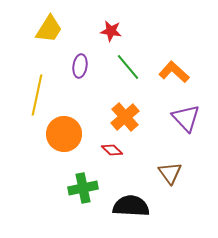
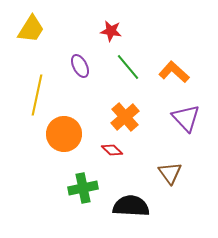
yellow trapezoid: moved 18 px left
purple ellipse: rotated 35 degrees counterclockwise
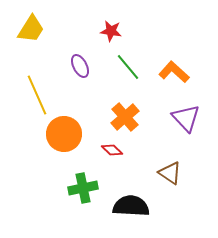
yellow line: rotated 36 degrees counterclockwise
brown triangle: rotated 20 degrees counterclockwise
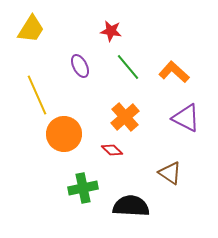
purple triangle: rotated 20 degrees counterclockwise
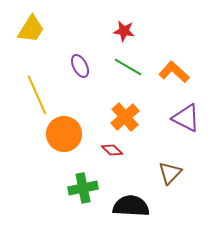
red star: moved 13 px right
green line: rotated 20 degrees counterclockwise
brown triangle: rotated 40 degrees clockwise
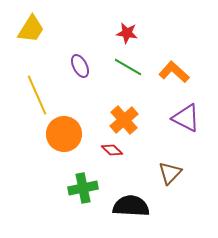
red star: moved 3 px right, 2 px down
orange cross: moved 1 px left, 3 px down
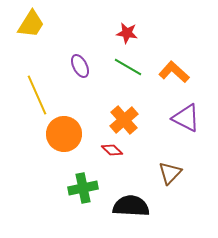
yellow trapezoid: moved 5 px up
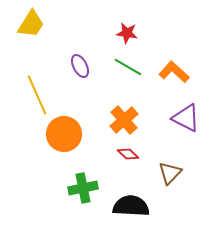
red diamond: moved 16 px right, 4 px down
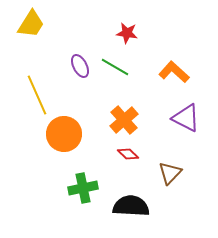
green line: moved 13 px left
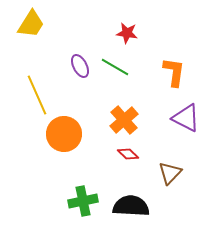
orange L-shape: rotated 56 degrees clockwise
green cross: moved 13 px down
